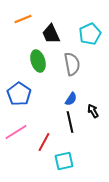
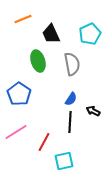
black arrow: rotated 32 degrees counterclockwise
black line: rotated 15 degrees clockwise
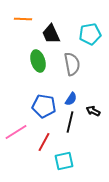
orange line: rotated 24 degrees clockwise
cyan pentagon: rotated 15 degrees clockwise
blue pentagon: moved 25 px right, 12 px down; rotated 25 degrees counterclockwise
black line: rotated 10 degrees clockwise
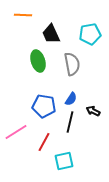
orange line: moved 4 px up
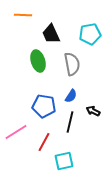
blue semicircle: moved 3 px up
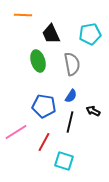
cyan square: rotated 30 degrees clockwise
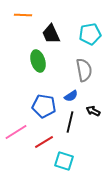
gray semicircle: moved 12 px right, 6 px down
blue semicircle: rotated 24 degrees clockwise
red line: rotated 30 degrees clockwise
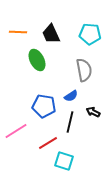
orange line: moved 5 px left, 17 px down
cyan pentagon: rotated 15 degrees clockwise
green ellipse: moved 1 px left, 1 px up; rotated 10 degrees counterclockwise
black arrow: moved 1 px down
pink line: moved 1 px up
red line: moved 4 px right, 1 px down
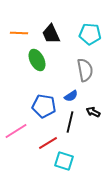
orange line: moved 1 px right, 1 px down
gray semicircle: moved 1 px right
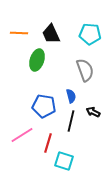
green ellipse: rotated 45 degrees clockwise
gray semicircle: rotated 10 degrees counterclockwise
blue semicircle: rotated 72 degrees counterclockwise
black line: moved 1 px right, 1 px up
pink line: moved 6 px right, 4 px down
red line: rotated 42 degrees counterclockwise
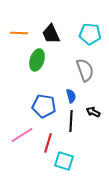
black line: rotated 10 degrees counterclockwise
